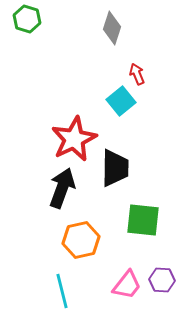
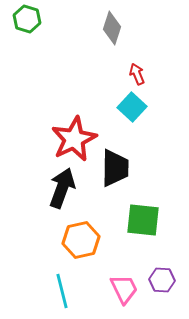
cyan square: moved 11 px right, 6 px down; rotated 8 degrees counterclockwise
pink trapezoid: moved 3 px left, 4 px down; rotated 64 degrees counterclockwise
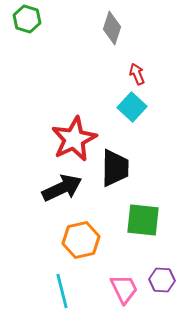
black arrow: rotated 45 degrees clockwise
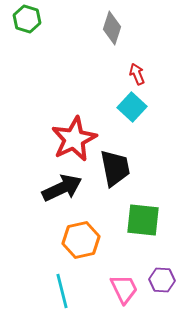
black trapezoid: rotated 12 degrees counterclockwise
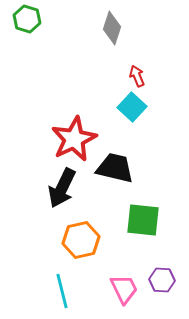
red arrow: moved 2 px down
black trapezoid: rotated 66 degrees counterclockwise
black arrow: rotated 141 degrees clockwise
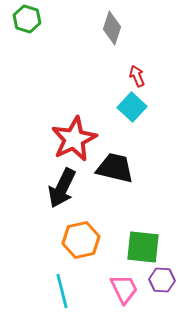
green square: moved 27 px down
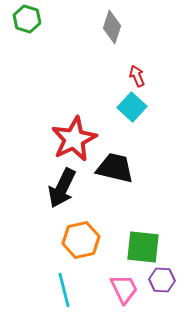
gray diamond: moved 1 px up
cyan line: moved 2 px right, 1 px up
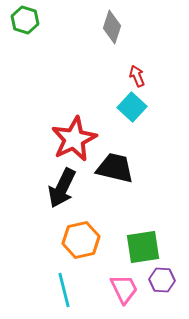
green hexagon: moved 2 px left, 1 px down
green square: rotated 15 degrees counterclockwise
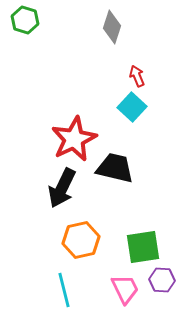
pink trapezoid: moved 1 px right
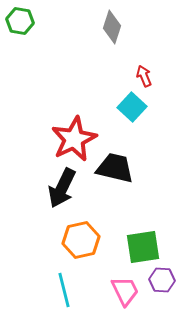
green hexagon: moved 5 px left, 1 px down; rotated 8 degrees counterclockwise
red arrow: moved 7 px right
pink trapezoid: moved 2 px down
